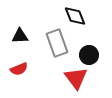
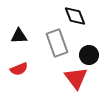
black triangle: moved 1 px left
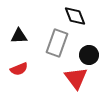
gray rectangle: rotated 40 degrees clockwise
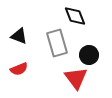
black triangle: rotated 24 degrees clockwise
gray rectangle: rotated 36 degrees counterclockwise
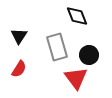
black diamond: moved 2 px right
black triangle: rotated 42 degrees clockwise
gray rectangle: moved 4 px down
red semicircle: rotated 36 degrees counterclockwise
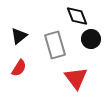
black triangle: rotated 18 degrees clockwise
gray rectangle: moved 2 px left, 2 px up
black circle: moved 2 px right, 16 px up
red semicircle: moved 1 px up
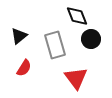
red semicircle: moved 5 px right
